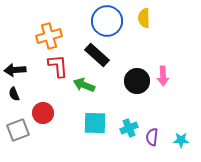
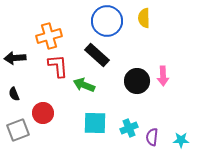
black arrow: moved 12 px up
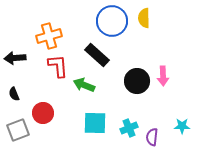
blue circle: moved 5 px right
cyan star: moved 1 px right, 14 px up
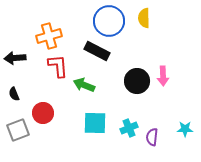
blue circle: moved 3 px left
black rectangle: moved 4 px up; rotated 15 degrees counterclockwise
cyan star: moved 3 px right, 3 px down
